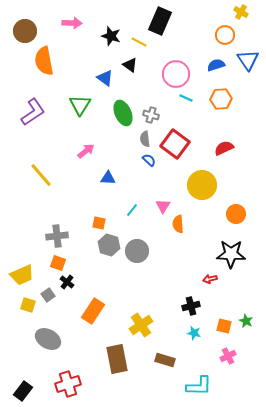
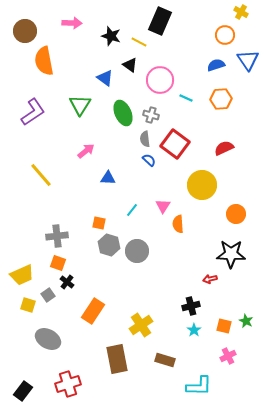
pink circle at (176, 74): moved 16 px left, 6 px down
cyan star at (194, 333): moved 3 px up; rotated 24 degrees clockwise
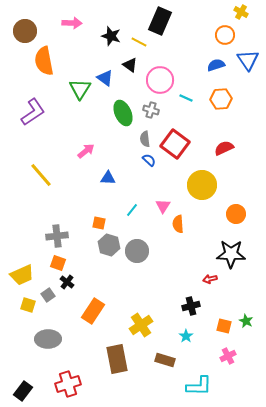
green triangle at (80, 105): moved 16 px up
gray cross at (151, 115): moved 5 px up
cyan star at (194, 330): moved 8 px left, 6 px down
gray ellipse at (48, 339): rotated 30 degrees counterclockwise
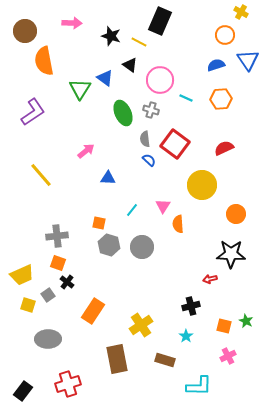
gray circle at (137, 251): moved 5 px right, 4 px up
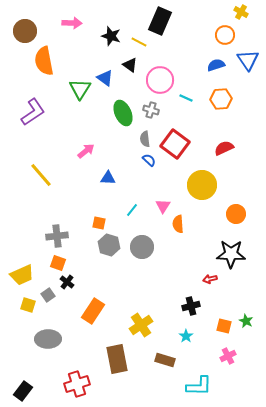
red cross at (68, 384): moved 9 px right
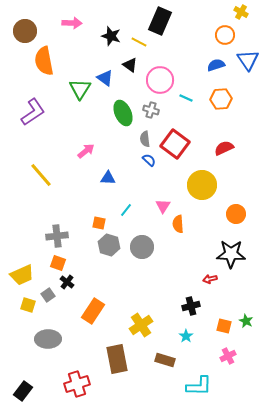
cyan line at (132, 210): moved 6 px left
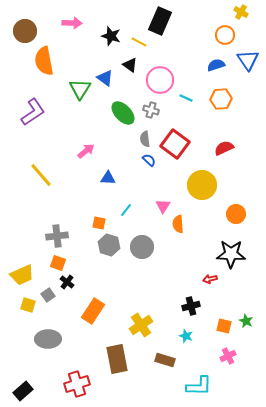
green ellipse at (123, 113): rotated 20 degrees counterclockwise
cyan star at (186, 336): rotated 16 degrees counterclockwise
black rectangle at (23, 391): rotated 12 degrees clockwise
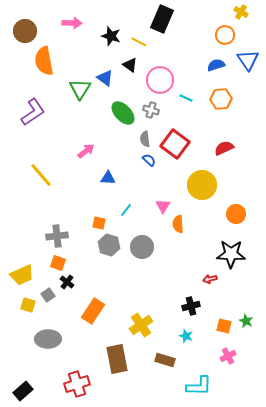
black rectangle at (160, 21): moved 2 px right, 2 px up
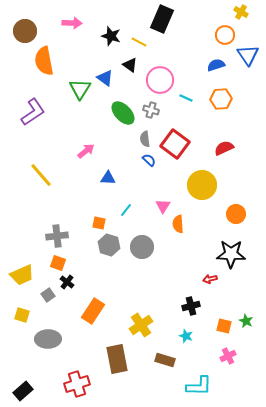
blue triangle at (248, 60): moved 5 px up
yellow square at (28, 305): moved 6 px left, 10 px down
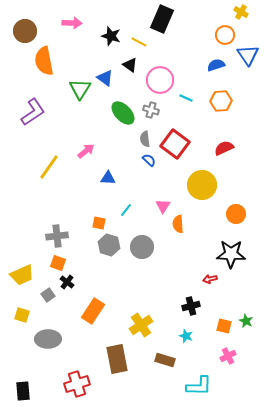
orange hexagon at (221, 99): moved 2 px down
yellow line at (41, 175): moved 8 px right, 8 px up; rotated 76 degrees clockwise
black rectangle at (23, 391): rotated 54 degrees counterclockwise
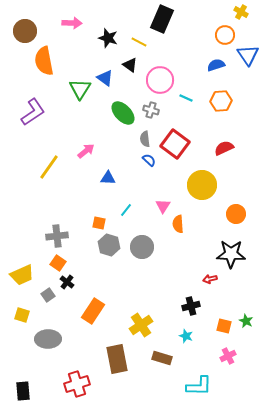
black star at (111, 36): moved 3 px left, 2 px down
orange square at (58, 263): rotated 14 degrees clockwise
brown rectangle at (165, 360): moved 3 px left, 2 px up
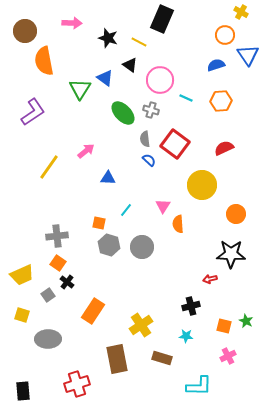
cyan star at (186, 336): rotated 16 degrees counterclockwise
